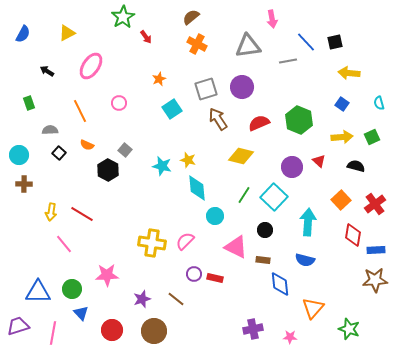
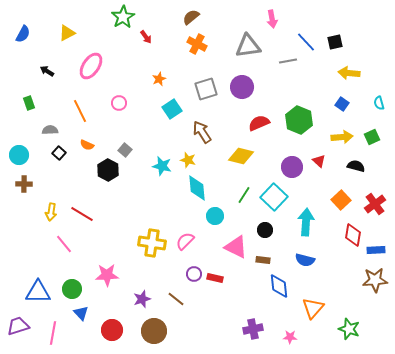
brown arrow at (218, 119): moved 16 px left, 13 px down
cyan arrow at (308, 222): moved 2 px left
blue diamond at (280, 284): moved 1 px left, 2 px down
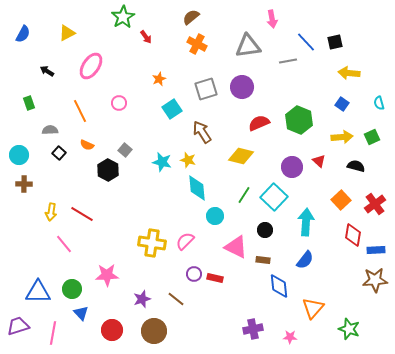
cyan star at (162, 166): moved 4 px up
blue semicircle at (305, 260): rotated 66 degrees counterclockwise
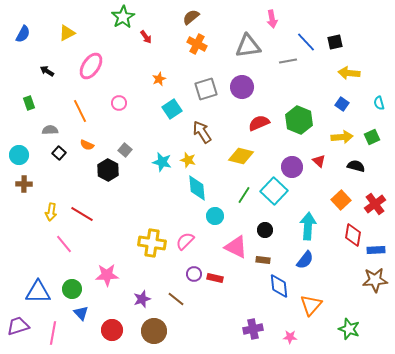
cyan square at (274, 197): moved 6 px up
cyan arrow at (306, 222): moved 2 px right, 4 px down
orange triangle at (313, 308): moved 2 px left, 3 px up
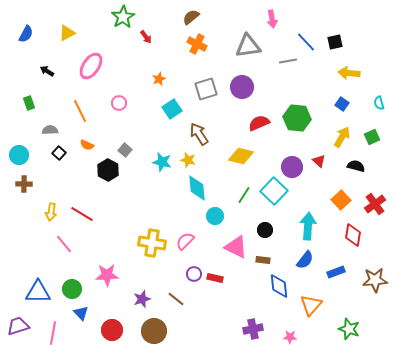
blue semicircle at (23, 34): moved 3 px right
green hexagon at (299, 120): moved 2 px left, 2 px up; rotated 16 degrees counterclockwise
brown arrow at (202, 132): moved 3 px left, 2 px down
yellow arrow at (342, 137): rotated 55 degrees counterclockwise
blue rectangle at (376, 250): moved 40 px left, 22 px down; rotated 18 degrees counterclockwise
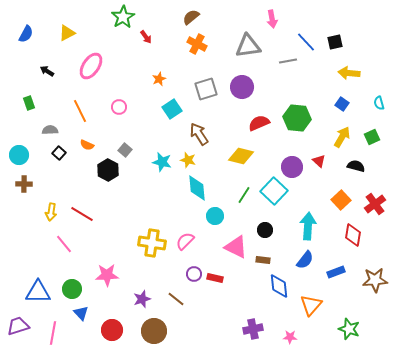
pink circle at (119, 103): moved 4 px down
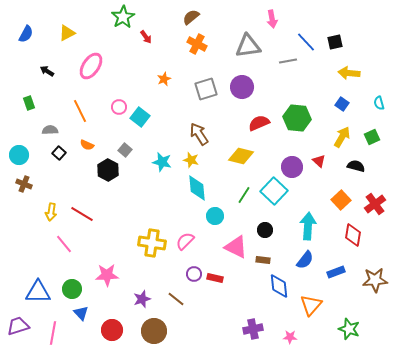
orange star at (159, 79): moved 5 px right
cyan square at (172, 109): moved 32 px left, 8 px down; rotated 18 degrees counterclockwise
yellow star at (188, 160): moved 3 px right
brown cross at (24, 184): rotated 21 degrees clockwise
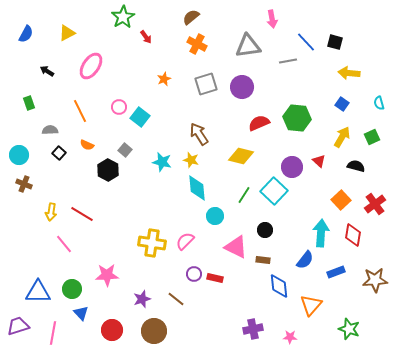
black square at (335, 42): rotated 28 degrees clockwise
gray square at (206, 89): moved 5 px up
cyan arrow at (308, 226): moved 13 px right, 7 px down
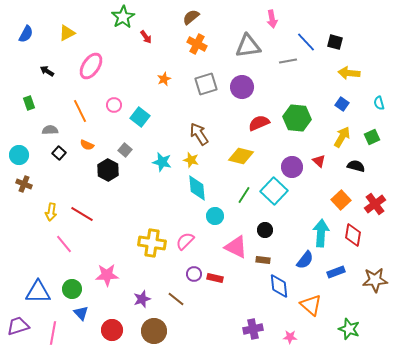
pink circle at (119, 107): moved 5 px left, 2 px up
orange triangle at (311, 305): rotated 30 degrees counterclockwise
